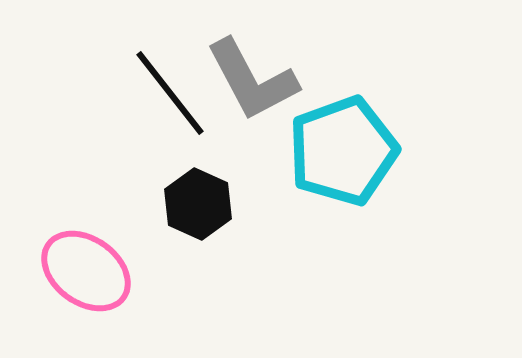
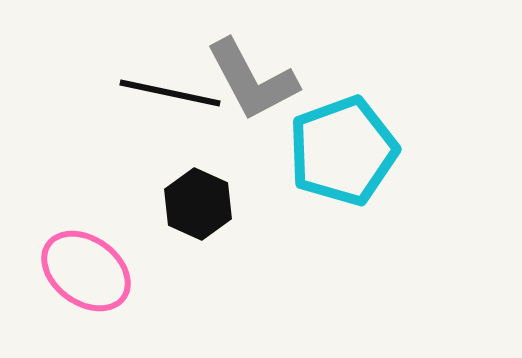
black line: rotated 40 degrees counterclockwise
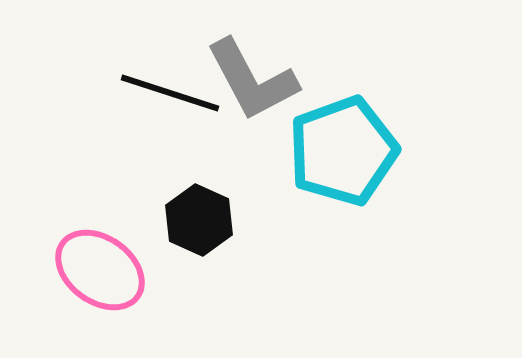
black line: rotated 6 degrees clockwise
black hexagon: moved 1 px right, 16 px down
pink ellipse: moved 14 px right, 1 px up
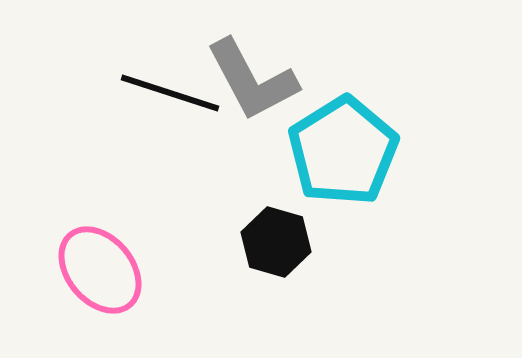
cyan pentagon: rotated 12 degrees counterclockwise
black hexagon: moved 77 px right, 22 px down; rotated 8 degrees counterclockwise
pink ellipse: rotated 14 degrees clockwise
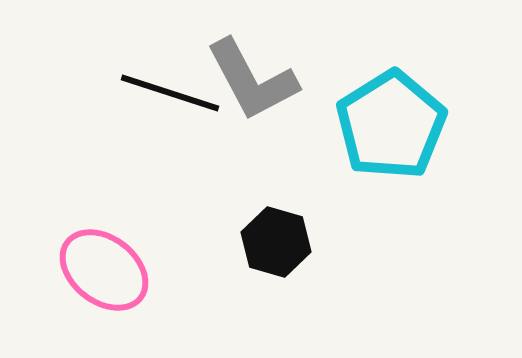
cyan pentagon: moved 48 px right, 26 px up
pink ellipse: moved 4 px right; rotated 12 degrees counterclockwise
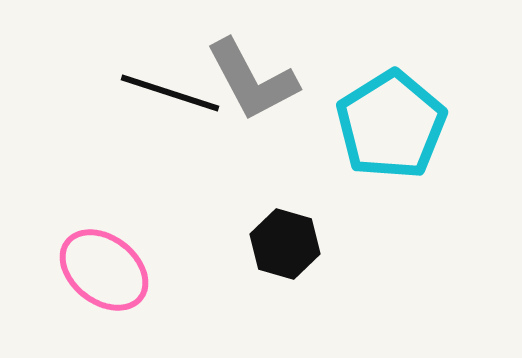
black hexagon: moved 9 px right, 2 px down
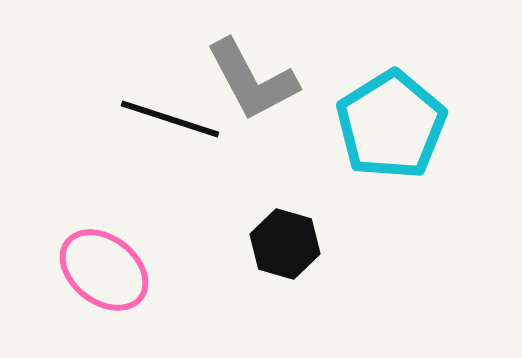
black line: moved 26 px down
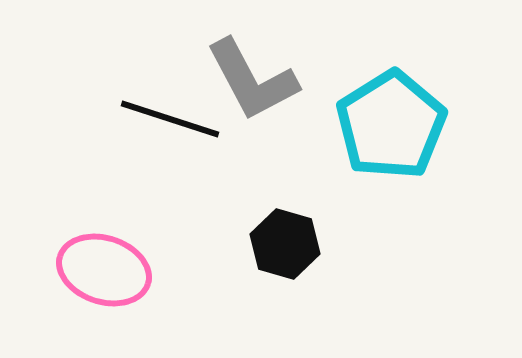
pink ellipse: rotated 20 degrees counterclockwise
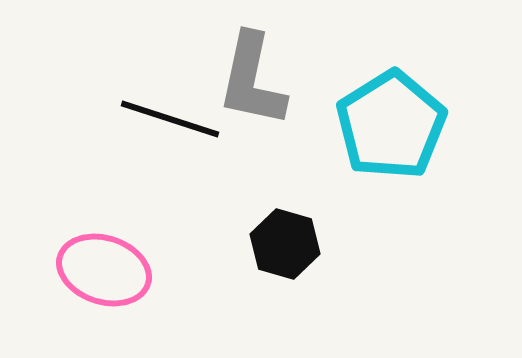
gray L-shape: rotated 40 degrees clockwise
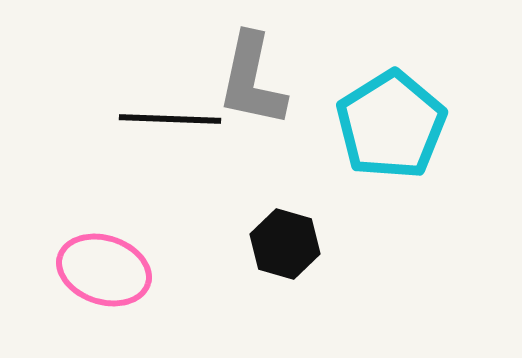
black line: rotated 16 degrees counterclockwise
